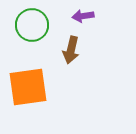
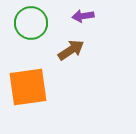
green circle: moved 1 px left, 2 px up
brown arrow: rotated 136 degrees counterclockwise
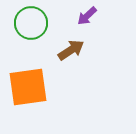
purple arrow: moved 4 px right; rotated 35 degrees counterclockwise
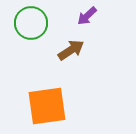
orange square: moved 19 px right, 19 px down
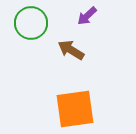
brown arrow: rotated 116 degrees counterclockwise
orange square: moved 28 px right, 3 px down
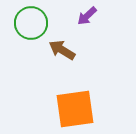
brown arrow: moved 9 px left
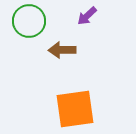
green circle: moved 2 px left, 2 px up
brown arrow: rotated 32 degrees counterclockwise
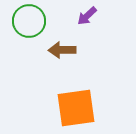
orange square: moved 1 px right, 1 px up
